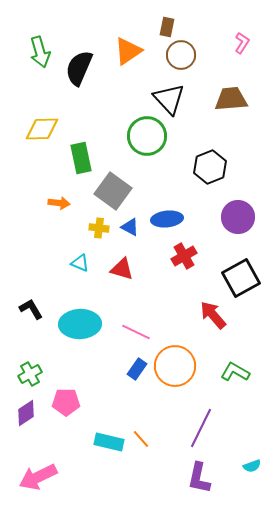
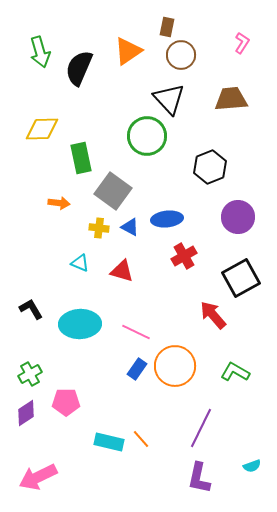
red triangle: moved 2 px down
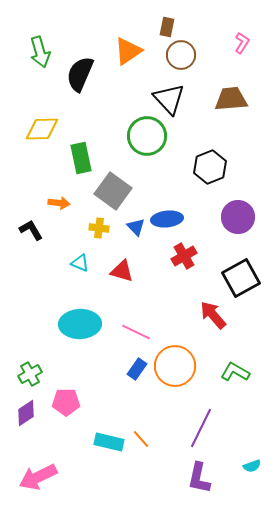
black semicircle: moved 1 px right, 6 px down
blue triangle: moved 6 px right; rotated 18 degrees clockwise
black L-shape: moved 79 px up
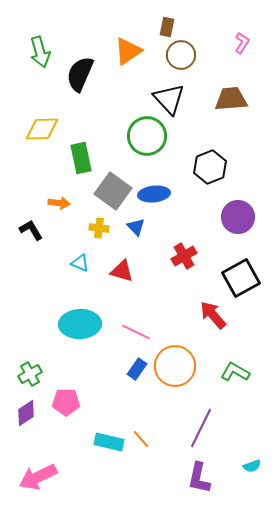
blue ellipse: moved 13 px left, 25 px up
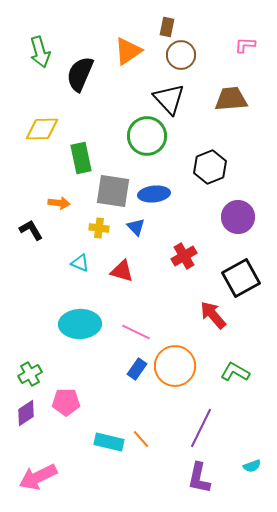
pink L-shape: moved 3 px right, 2 px down; rotated 120 degrees counterclockwise
gray square: rotated 27 degrees counterclockwise
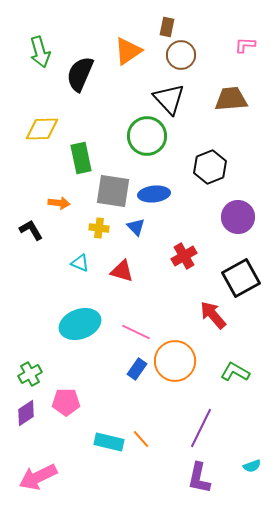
cyan ellipse: rotated 18 degrees counterclockwise
orange circle: moved 5 px up
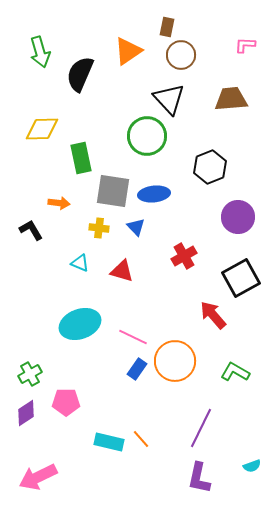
pink line: moved 3 px left, 5 px down
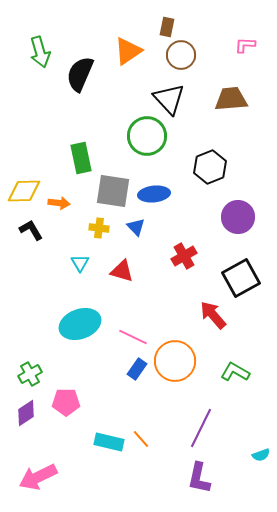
yellow diamond: moved 18 px left, 62 px down
cyan triangle: rotated 36 degrees clockwise
cyan semicircle: moved 9 px right, 11 px up
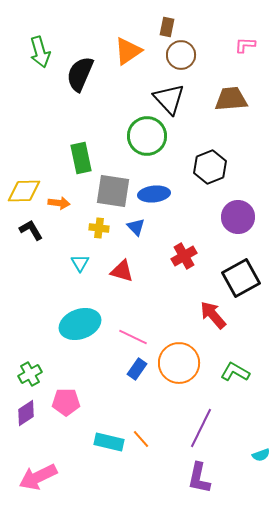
orange circle: moved 4 px right, 2 px down
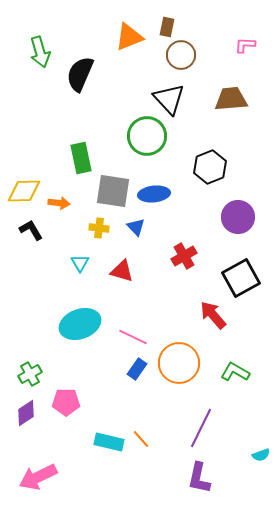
orange triangle: moved 1 px right, 14 px up; rotated 12 degrees clockwise
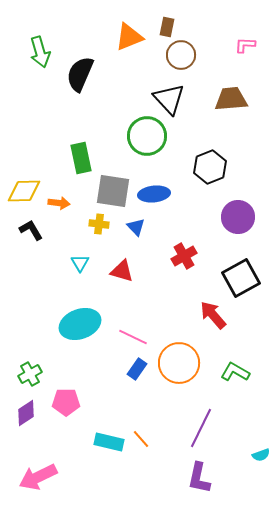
yellow cross: moved 4 px up
